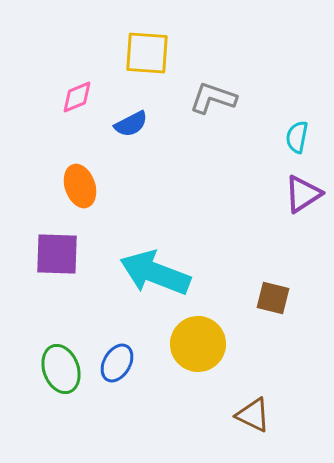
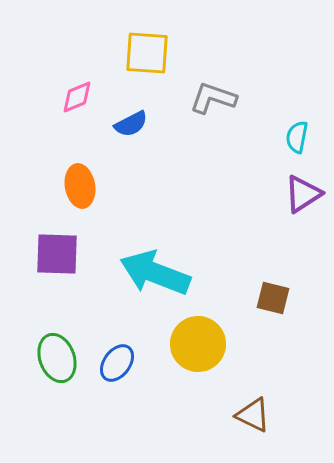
orange ellipse: rotated 9 degrees clockwise
blue ellipse: rotated 6 degrees clockwise
green ellipse: moved 4 px left, 11 px up
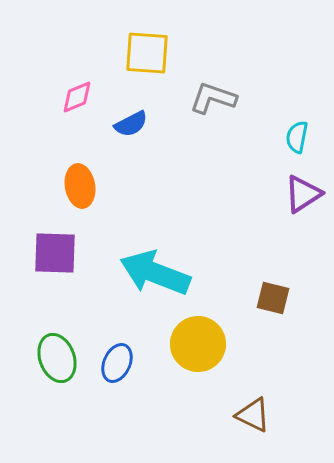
purple square: moved 2 px left, 1 px up
blue ellipse: rotated 12 degrees counterclockwise
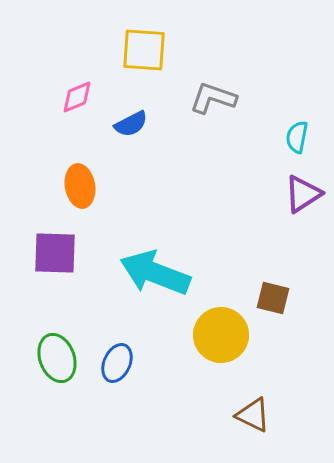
yellow square: moved 3 px left, 3 px up
yellow circle: moved 23 px right, 9 px up
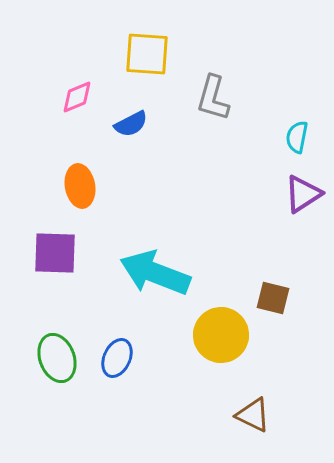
yellow square: moved 3 px right, 4 px down
gray L-shape: rotated 93 degrees counterclockwise
blue ellipse: moved 5 px up
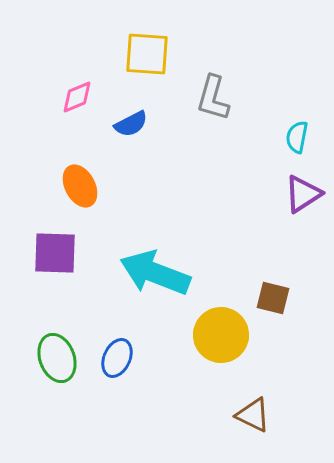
orange ellipse: rotated 18 degrees counterclockwise
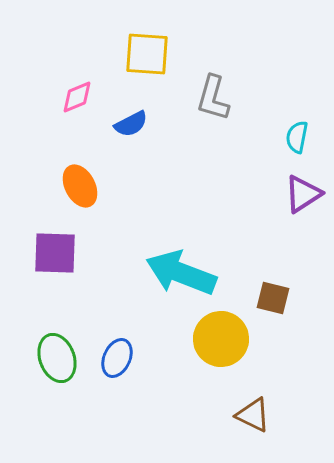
cyan arrow: moved 26 px right
yellow circle: moved 4 px down
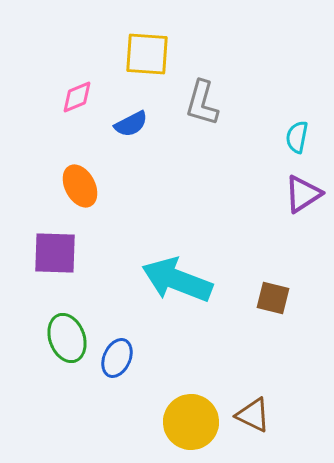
gray L-shape: moved 11 px left, 5 px down
cyan arrow: moved 4 px left, 7 px down
yellow circle: moved 30 px left, 83 px down
green ellipse: moved 10 px right, 20 px up
